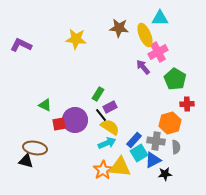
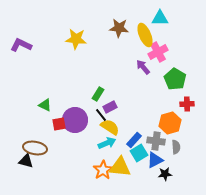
blue triangle: moved 2 px right
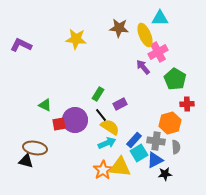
purple rectangle: moved 10 px right, 3 px up
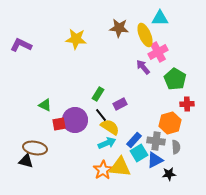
black star: moved 4 px right
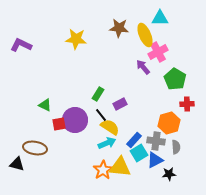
orange hexagon: moved 1 px left
black triangle: moved 9 px left, 3 px down
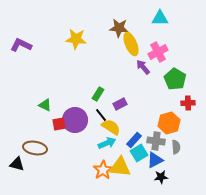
yellow ellipse: moved 14 px left, 9 px down
red cross: moved 1 px right, 1 px up
yellow semicircle: moved 1 px right
black star: moved 8 px left, 3 px down
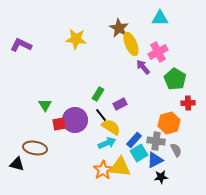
brown star: rotated 24 degrees clockwise
green triangle: rotated 32 degrees clockwise
gray semicircle: moved 3 px down; rotated 24 degrees counterclockwise
